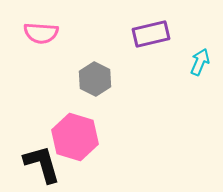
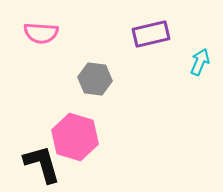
gray hexagon: rotated 20 degrees counterclockwise
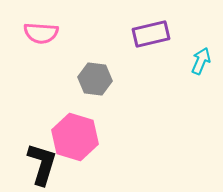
cyan arrow: moved 1 px right, 1 px up
black L-shape: rotated 33 degrees clockwise
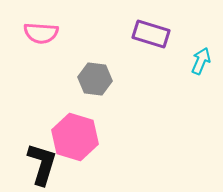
purple rectangle: rotated 30 degrees clockwise
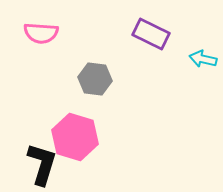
purple rectangle: rotated 9 degrees clockwise
cyan arrow: moved 2 px right, 2 px up; rotated 100 degrees counterclockwise
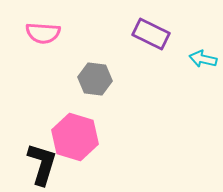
pink semicircle: moved 2 px right
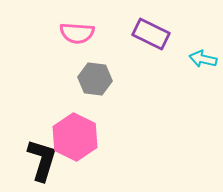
pink semicircle: moved 34 px right
pink hexagon: rotated 9 degrees clockwise
black L-shape: moved 4 px up
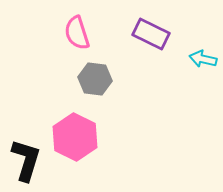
pink semicircle: rotated 68 degrees clockwise
black L-shape: moved 16 px left
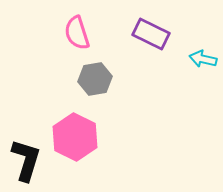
gray hexagon: rotated 16 degrees counterclockwise
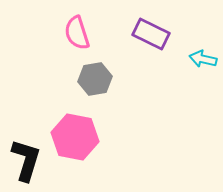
pink hexagon: rotated 15 degrees counterclockwise
